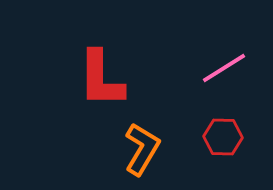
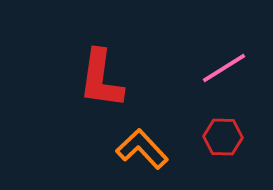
red L-shape: rotated 8 degrees clockwise
orange L-shape: rotated 74 degrees counterclockwise
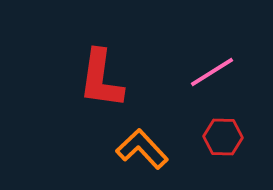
pink line: moved 12 px left, 4 px down
